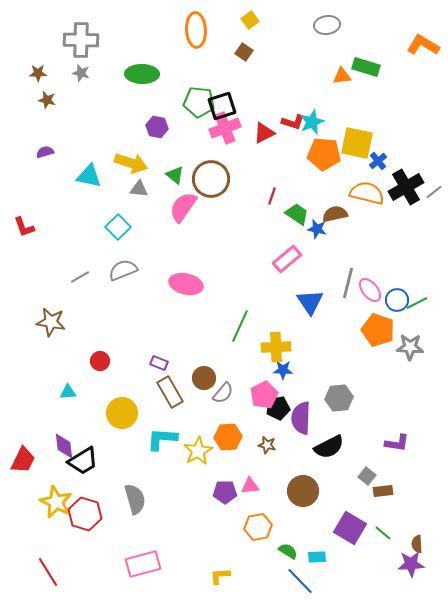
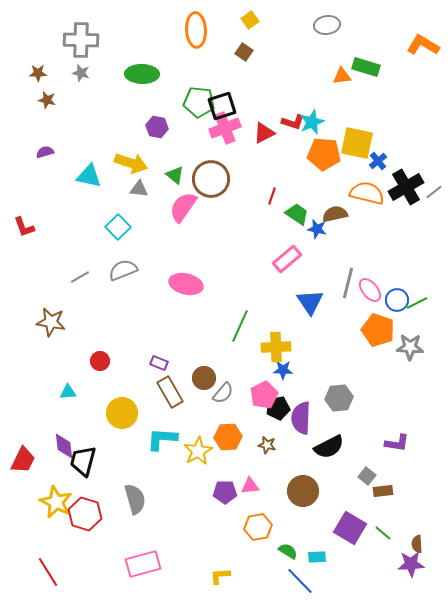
black trapezoid at (83, 461): rotated 136 degrees clockwise
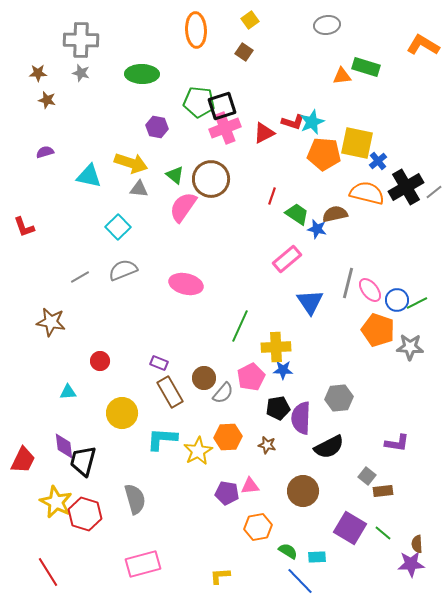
pink pentagon at (264, 395): moved 13 px left, 18 px up
purple pentagon at (225, 492): moved 2 px right, 1 px down; rotated 10 degrees clockwise
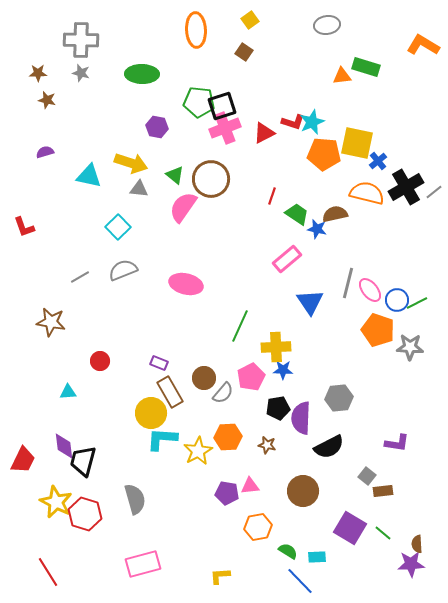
yellow circle at (122, 413): moved 29 px right
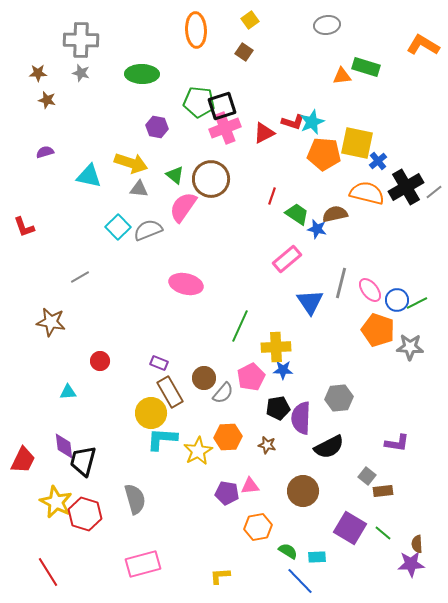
gray semicircle at (123, 270): moved 25 px right, 40 px up
gray line at (348, 283): moved 7 px left
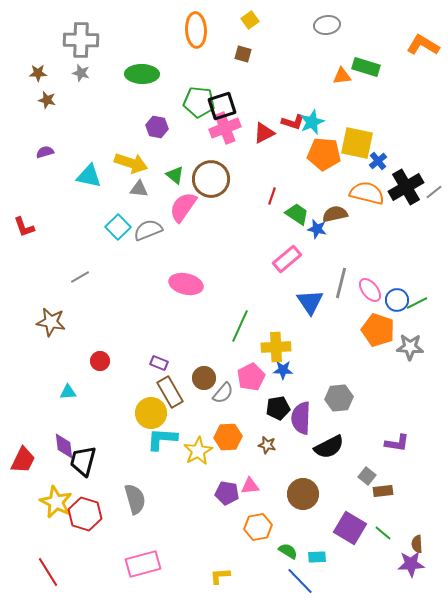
brown square at (244, 52): moved 1 px left, 2 px down; rotated 18 degrees counterclockwise
brown circle at (303, 491): moved 3 px down
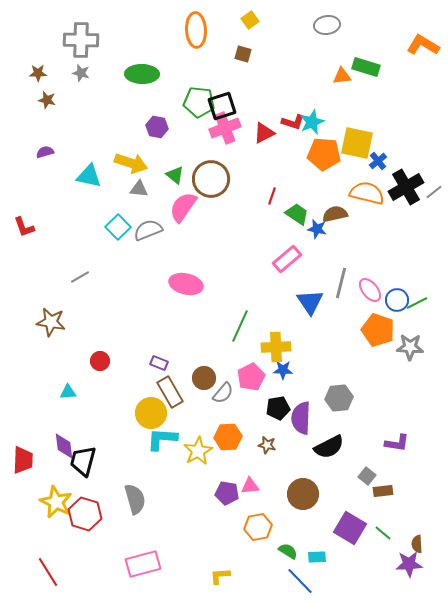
red trapezoid at (23, 460): rotated 24 degrees counterclockwise
purple star at (411, 564): moved 2 px left
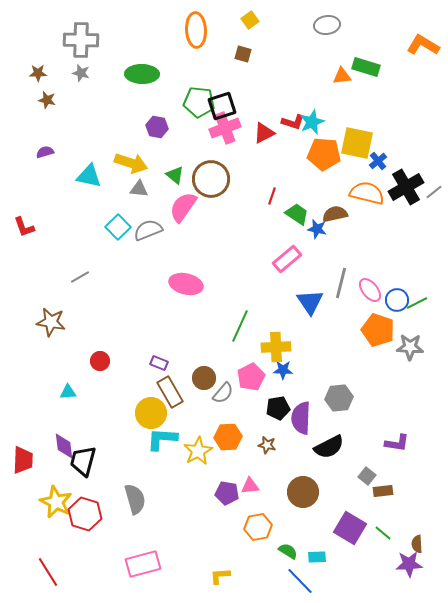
brown circle at (303, 494): moved 2 px up
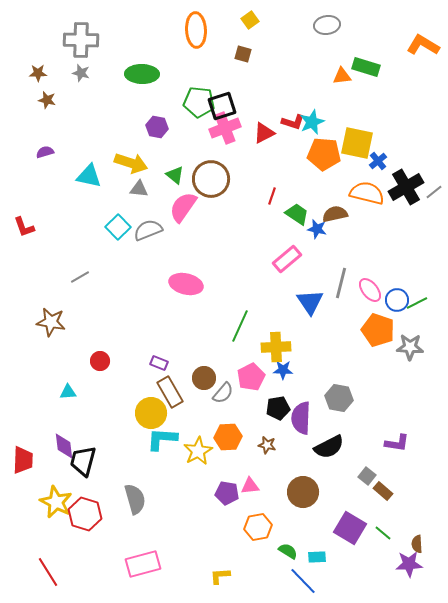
gray hexagon at (339, 398): rotated 16 degrees clockwise
brown rectangle at (383, 491): rotated 48 degrees clockwise
blue line at (300, 581): moved 3 px right
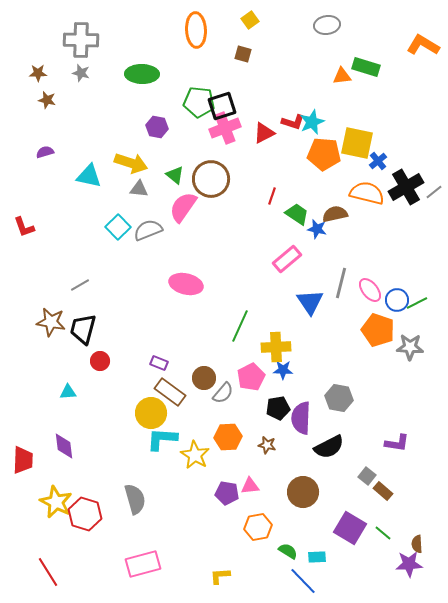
gray line at (80, 277): moved 8 px down
brown rectangle at (170, 392): rotated 24 degrees counterclockwise
yellow star at (198, 451): moved 3 px left, 4 px down; rotated 12 degrees counterclockwise
black trapezoid at (83, 461): moved 132 px up
